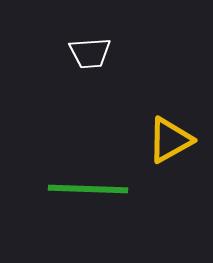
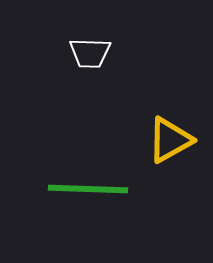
white trapezoid: rotated 6 degrees clockwise
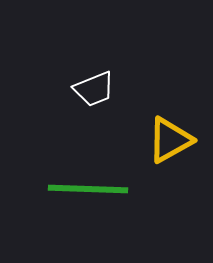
white trapezoid: moved 4 px right, 36 px down; rotated 24 degrees counterclockwise
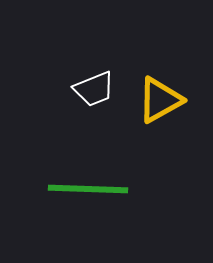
yellow triangle: moved 10 px left, 40 px up
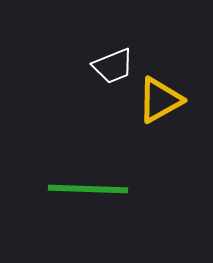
white trapezoid: moved 19 px right, 23 px up
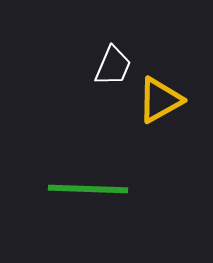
white trapezoid: rotated 45 degrees counterclockwise
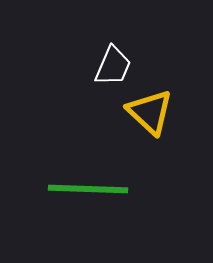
yellow triangle: moved 10 px left, 12 px down; rotated 48 degrees counterclockwise
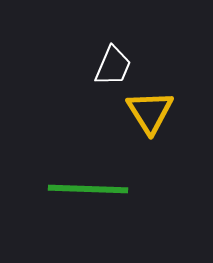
yellow triangle: rotated 15 degrees clockwise
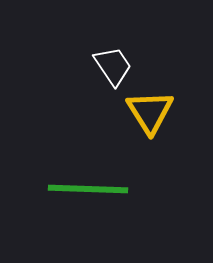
white trapezoid: rotated 57 degrees counterclockwise
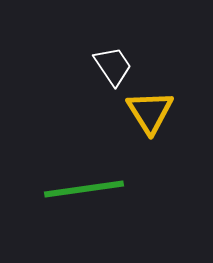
green line: moved 4 px left; rotated 10 degrees counterclockwise
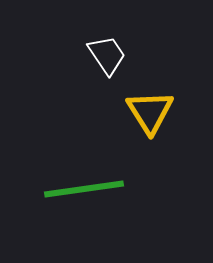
white trapezoid: moved 6 px left, 11 px up
